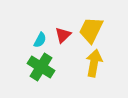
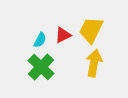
red triangle: rotated 18 degrees clockwise
green cross: rotated 12 degrees clockwise
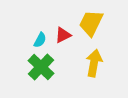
yellow trapezoid: moved 7 px up
